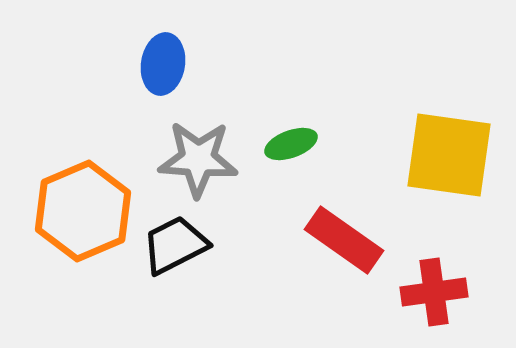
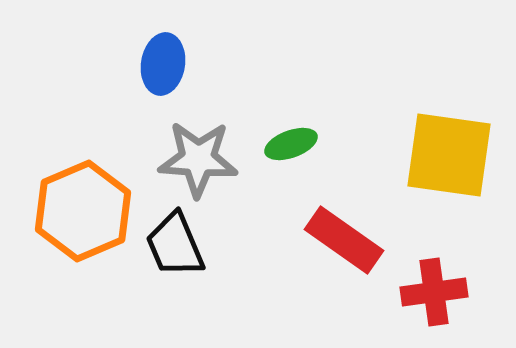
black trapezoid: rotated 86 degrees counterclockwise
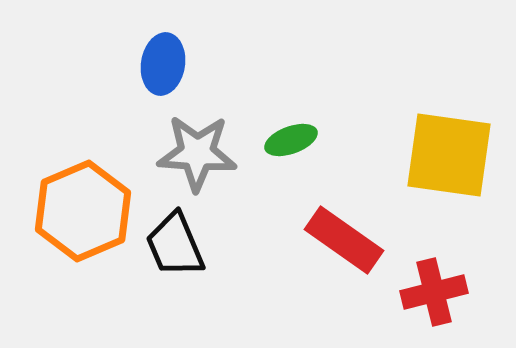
green ellipse: moved 4 px up
gray star: moved 1 px left, 6 px up
red cross: rotated 6 degrees counterclockwise
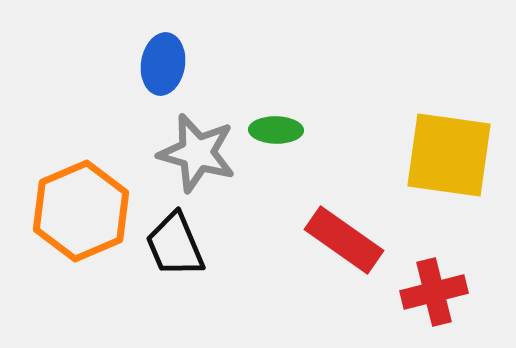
green ellipse: moved 15 px left, 10 px up; rotated 21 degrees clockwise
gray star: rotated 12 degrees clockwise
orange hexagon: moved 2 px left
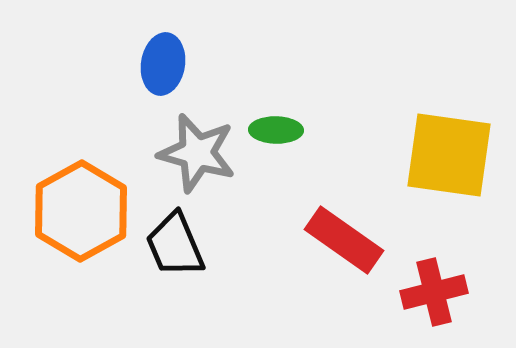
orange hexagon: rotated 6 degrees counterclockwise
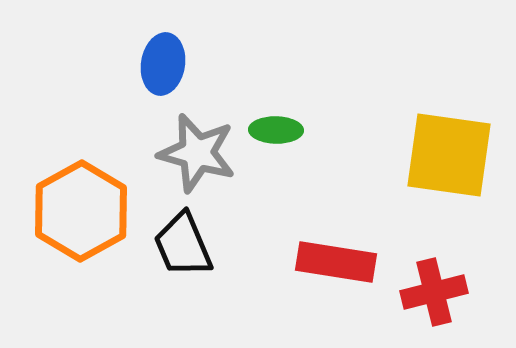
red rectangle: moved 8 px left, 22 px down; rotated 26 degrees counterclockwise
black trapezoid: moved 8 px right
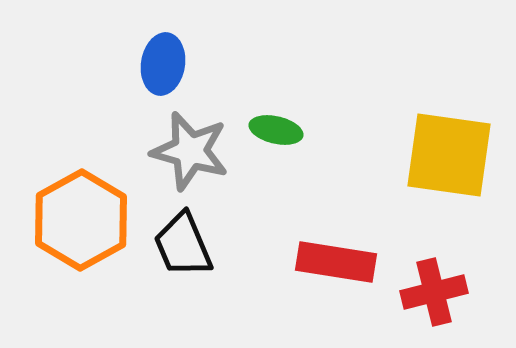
green ellipse: rotated 12 degrees clockwise
gray star: moved 7 px left, 2 px up
orange hexagon: moved 9 px down
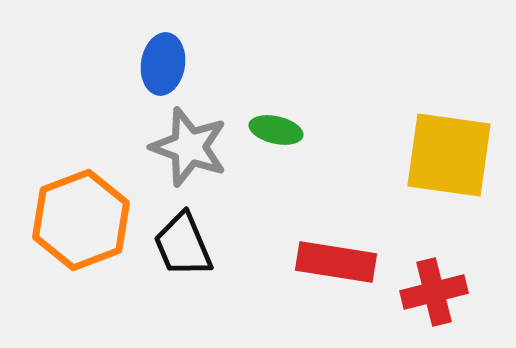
gray star: moved 1 px left, 4 px up; rotated 4 degrees clockwise
orange hexagon: rotated 8 degrees clockwise
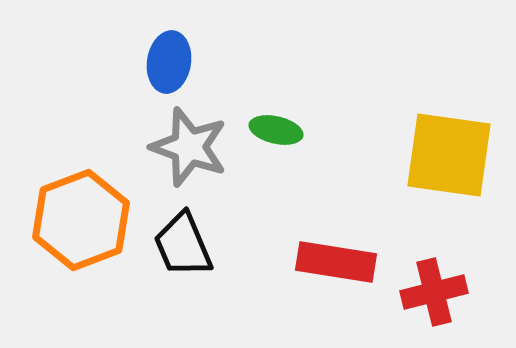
blue ellipse: moved 6 px right, 2 px up
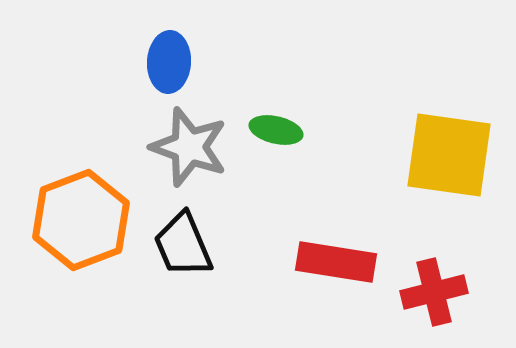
blue ellipse: rotated 6 degrees counterclockwise
